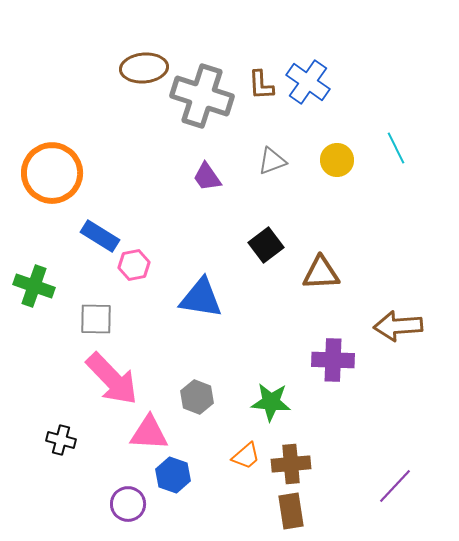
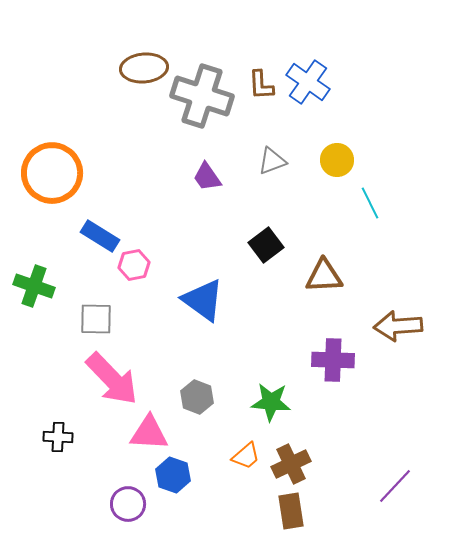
cyan line: moved 26 px left, 55 px down
brown triangle: moved 3 px right, 3 px down
blue triangle: moved 2 px right, 2 px down; rotated 27 degrees clockwise
black cross: moved 3 px left, 3 px up; rotated 12 degrees counterclockwise
brown cross: rotated 21 degrees counterclockwise
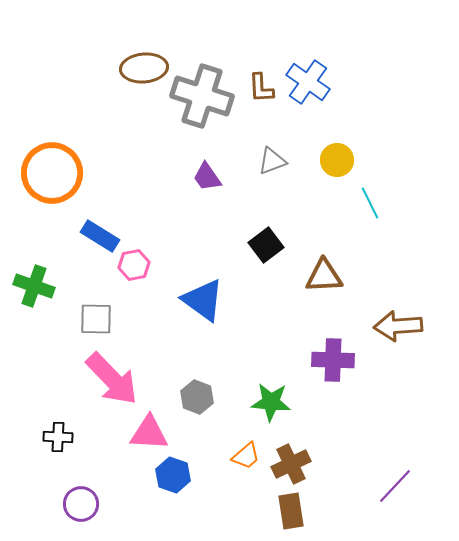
brown L-shape: moved 3 px down
purple circle: moved 47 px left
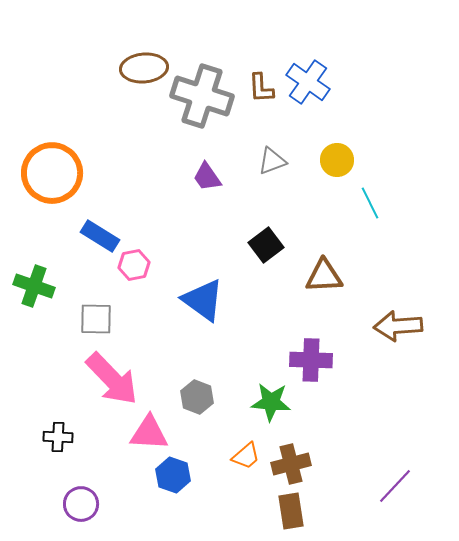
purple cross: moved 22 px left
brown cross: rotated 12 degrees clockwise
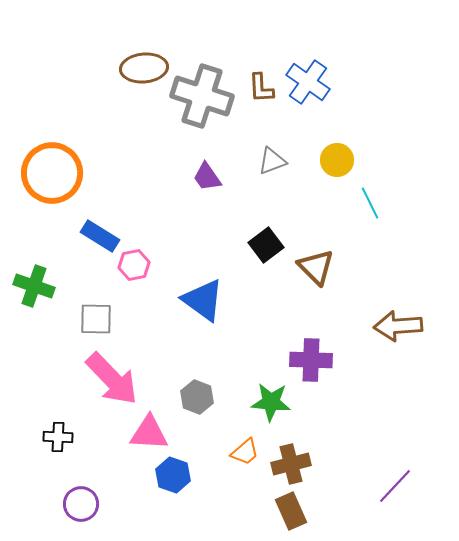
brown triangle: moved 8 px left, 9 px up; rotated 48 degrees clockwise
orange trapezoid: moved 1 px left, 4 px up
brown rectangle: rotated 15 degrees counterclockwise
